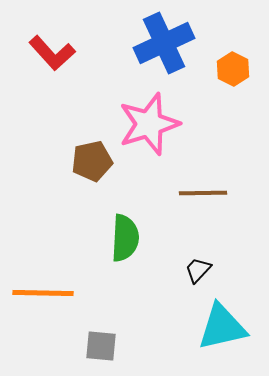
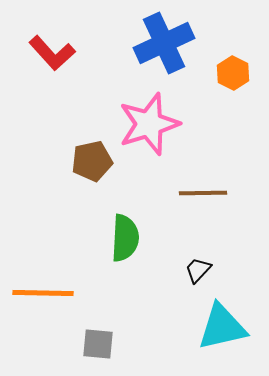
orange hexagon: moved 4 px down
gray square: moved 3 px left, 2 px up
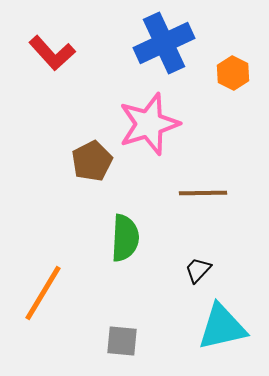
brown pentagon: rotated 15 degrees counterclockwise
orange line: rotated 60 degrees counterclockwise
gray square: moved 24 px right, 3 px up
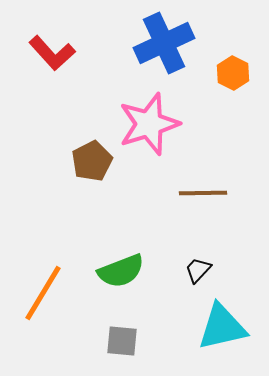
green semicircle: moved 4 px left, 33 px down; rotated 66 degrees clockwise
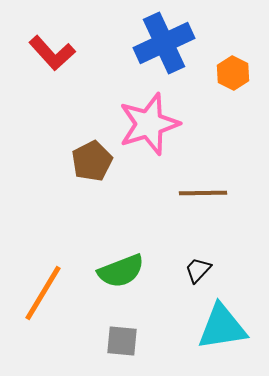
cyan triangle: rotated 4 degrees clockwise
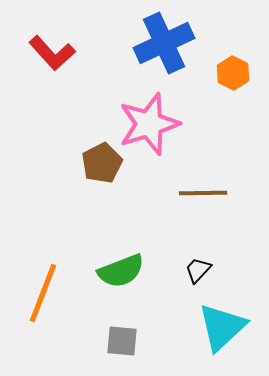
brown pentagon: moved 10 px right, 2 px down
orange line: rotated 10 degrees counterclockwise
cyan triangle: rotated 34 degrees counterclockwise
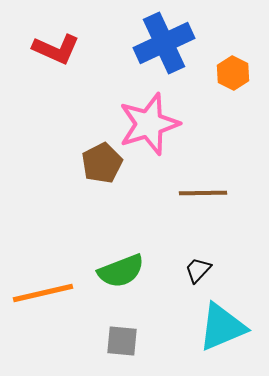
red L-shape: moved 4 px right, 4 px up; rotated 24 degrees counterclockwise
orange line: rotated 56 degrees clockwise
cyan triangle: rotated 20 degrees clockwise
